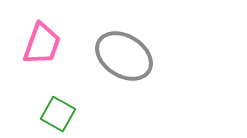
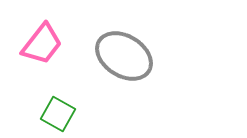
pink trapezoid: rotated 18 degrees clockwise
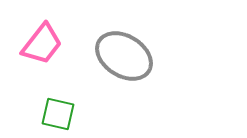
green square: rotated 16 degrees counterclockwise
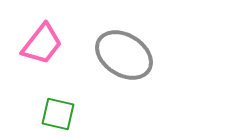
gray ellipse: moved 1 px up
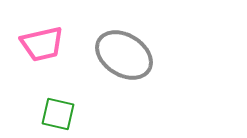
pink trapezoid: rotated 39 degrees clockwise
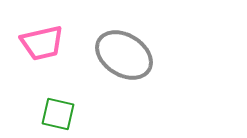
pink trapezoid: moved 1 px up
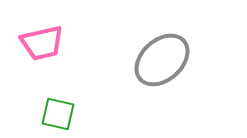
gray ellipse: moved 38 px right, 5 px down; rotated 74 degrees counterclockwise
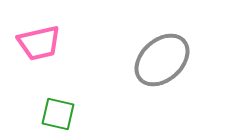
pink trapezoid: moved 3 px left
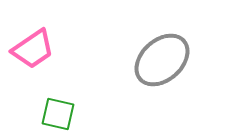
pink trapezoid: moved 6 px left, 6 px down; rotated 21 degrees counterclockwise
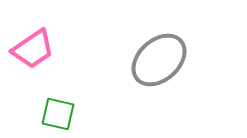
gray ellipse: moved 3 px left
